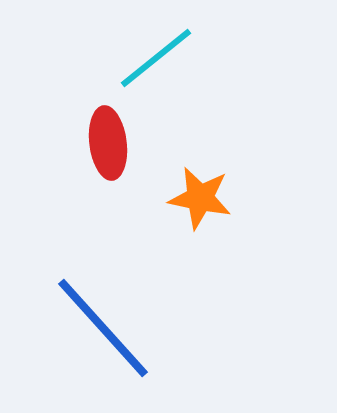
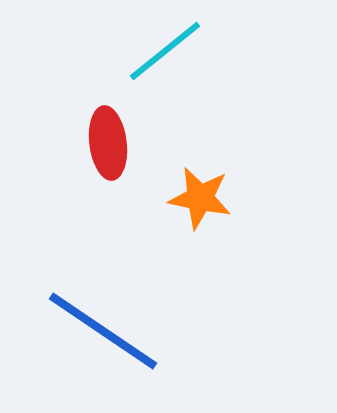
cyan line: moved 9 px right, 7 px up
blue line: moved 3 px down; rotated 14 degrees counterclockwise
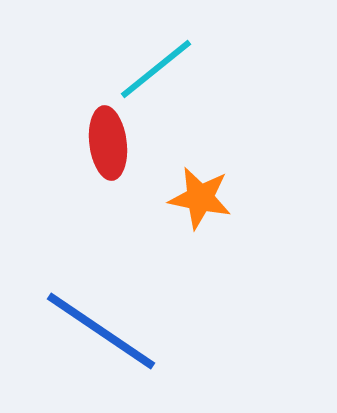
cyan line: moved 9 px left, 18 px down
blue line: moved 2 px left
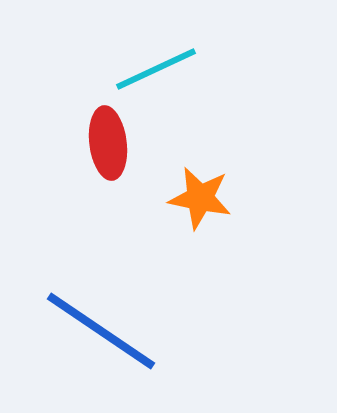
cyan line: rotated 14 degrees clockwise
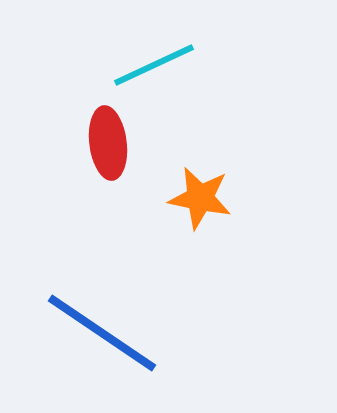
cyan line: moved 2 px left, 4 px up
blue line: moved 1 px right, 2 px down
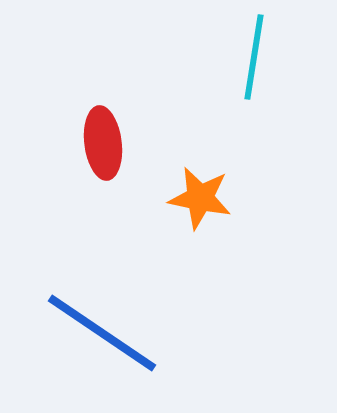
cyan line: moved 100 px right, 8 px up; rotated 56 degrees counterclockwise
red ellipse: moved 5 px left
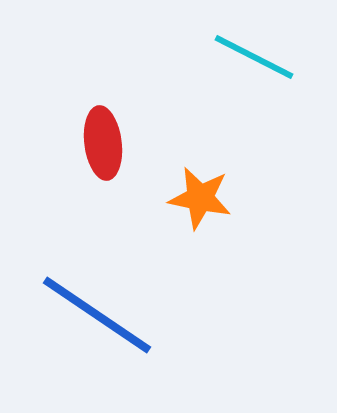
cyan line: rotated 72 degrees counterclockwise
blue line: moved 5 px left, 18 px up
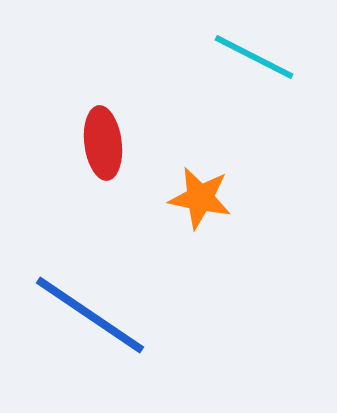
blue line: moved 7 px left
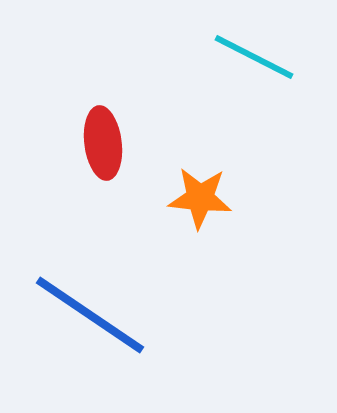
orange star: rotated 6 degrees counterclockwise
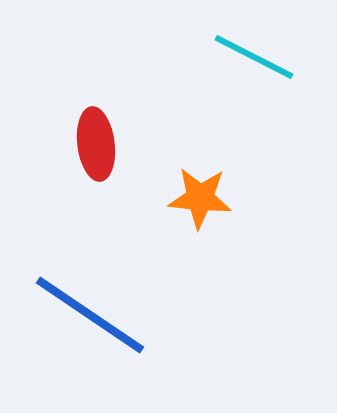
red ellipse: moved 7 px left, 1 px down
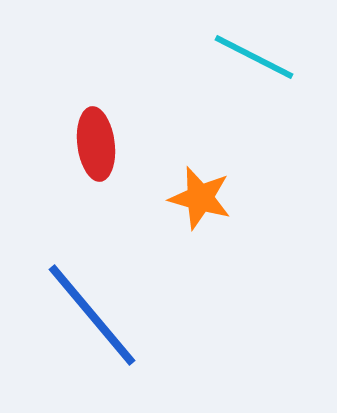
orange star: rotated 10 degrees clockwise
blue line: moved 2 px right; rotated 16 degrees clockwise
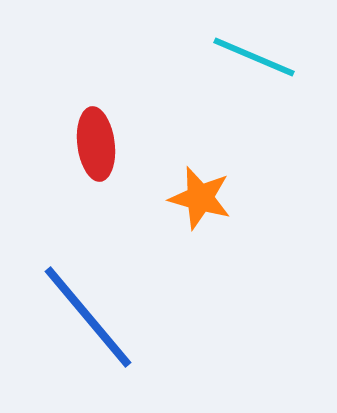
cyan line: rotated 4 degrees counterclockwise
blue line: moved 4 px left, 2 px down
